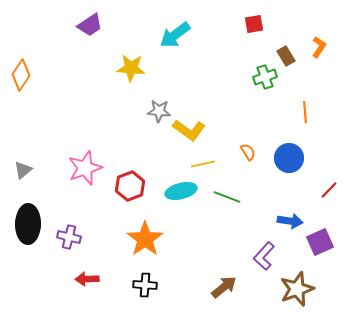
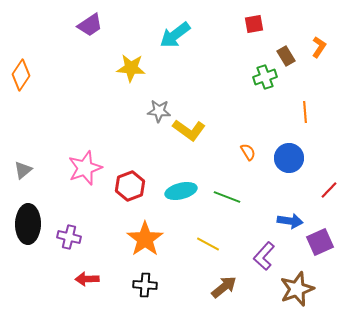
yellow line: moved 5 px right, 80 px down; rotated 40 degrees clockwise
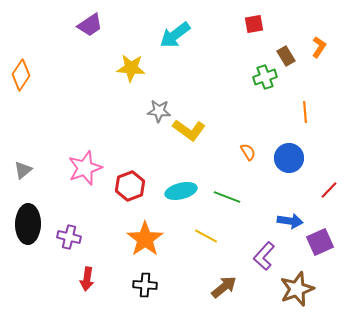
yellow line: moved 2 px left, 8 px up
red arrow: rotated 80 degrees counterclockwise
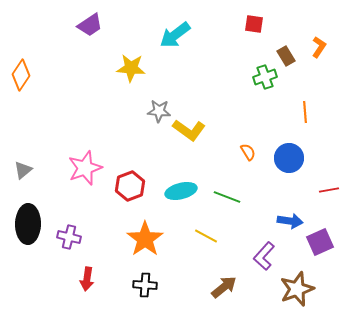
red square: rotated 18 degrees clockwise
red line: rotated 36 degrees clockwise
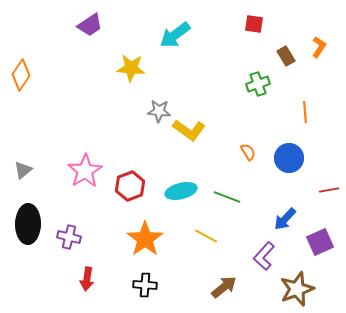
green cross: moved 7 px left, 7 px down
pink star: moved 3 px down; rotated 12 degrees counterclockwise
blue arrow: moved 5 px left, 2 px up; rotated 125 degrees clockwise
